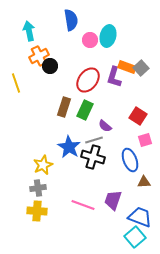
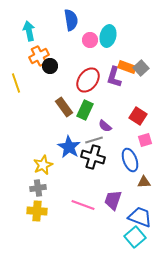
brown rectangle: rotated 54 degrees counterclockwise
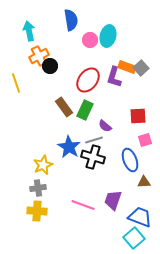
red square: rotated 36 degrees counterclockwise
cyan square: moved 1 px left, 1 px down
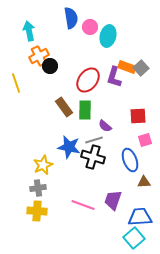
blue semicircle: moved 2 px up
pink circle: moved 13 px up
green rectangle: rotated 24 degrees counterclockwise
blue star: rotated 20 degrees counterclockwise
blue trapezoid: rotated 25 degrees counterclockwise
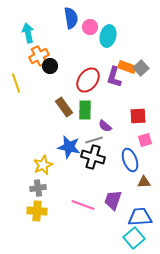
cyan arrow: moved 1 px left, 2 px down
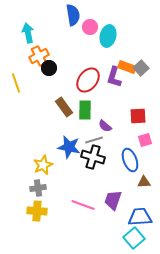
blue semicircle: moved 2 px right, 3 px up
black circle: moved 1 px left, 2 px down
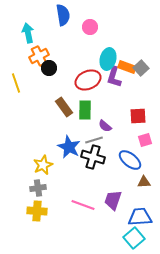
blue semicircle: moved 10 px left
cyan ellipse: moved 23 px down
red ellipse: rotated 30 degrees clockwise
blue star: rotated 15 degrees clockwise
blue ellipse: rotated 30 degrees counterclockwise
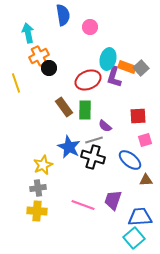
brown triangle: moved 2 px right, 2 px up
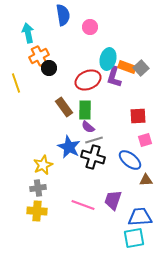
purple semicircle: moved 17 px left, 1 px down
cyan square: rotated 30 degrees clockwise
